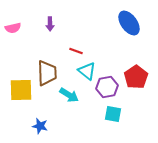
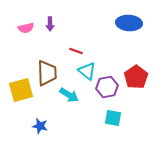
blue ellipse: rotated 50 degrees counterclockwise
pink semicircle: moved 13 px right
yellow square: rotated 15 degrees counterclockwise
cyan square: moved 4 px down
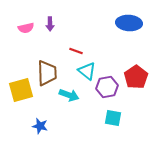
cyan arrow: rotated 12 degrees counterclockwise
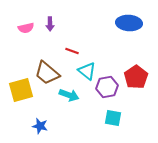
red line: moved 4 px left
brown trapezoid: rotated 132 degrees clockwise
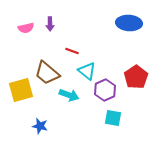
purple hexagon: moved 2 px left, 3 px down; rotated 15 degrees counterclockwise
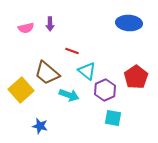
yellow square: rotated 25 degrees counterclockwise
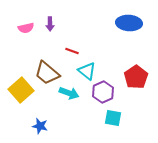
purple hexagon: moved 2 px left, 2 px down
cyan arrow: moved 2 px up
